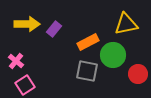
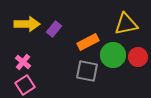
pink cross: moved 7 px right, 1 px down
red circle: moved 17 px up
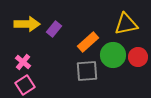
orange rectangle: rotated 15 degrees counterclockwise
gray square: rotated 15 degrees counterclockwise
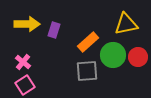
purple rectangle: moved 1 px down; rotated 21 degrees counterclockwise
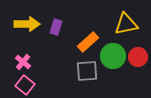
purple rectangle: moved 2 px right, 3 px up
green circle: moved 1 px down
pink square: rotated 18 degrees counterclockwise
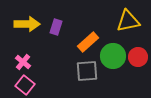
yellow triangle: moved 2 px right, 3 px up
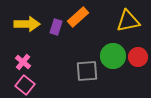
orange rectangle: moved 10 px left, 25 px up
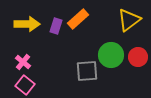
orange rectangle: moved 2 px down
yellow triangle: moved 1 px right, 1 px up; rotated 25 degrees counterclockwise
purple rectangle: moved 1 px up
green circle: moved 2 px left, 1 px up
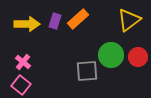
purple rectangle: moved 1 px left, 5 px up
pink square: moved 4 px left
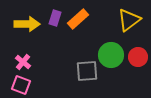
purple rectangle: moved 3 px up
pink square: rotated 18 degrees counterclockwise
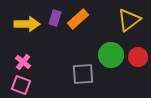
gray square: moved 4 px left, 3 px down
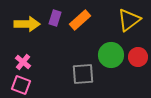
orange rectangle: moved 2 px right, 1 px down
